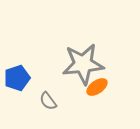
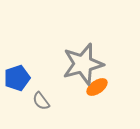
gray star: rotated 9 degrees counterclockwise
gray semicircle: moved 7 px left
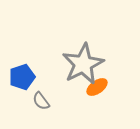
gray star: rotated 12 degrees counterclockwise
blue pentagon: moved 5 px right, 1 px up
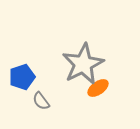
orange ellipse: moved 1 px right, 1 px down
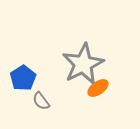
blue pentagon: moved 1 px right, 1 px down; rotated 15 degrees counterclockwise
